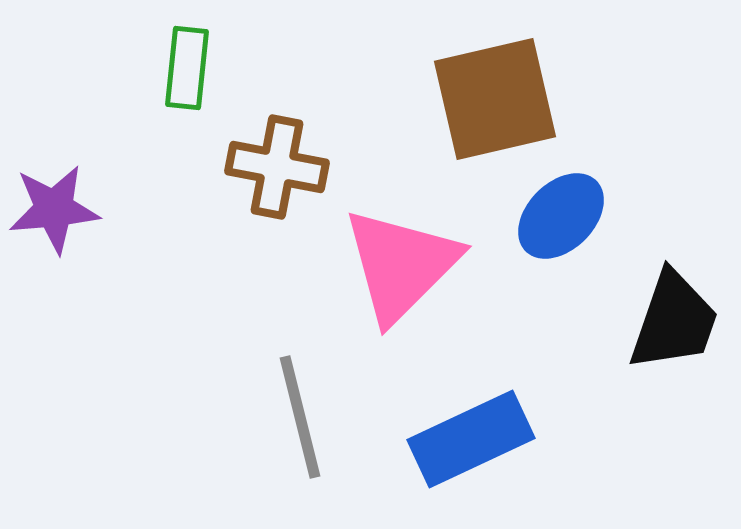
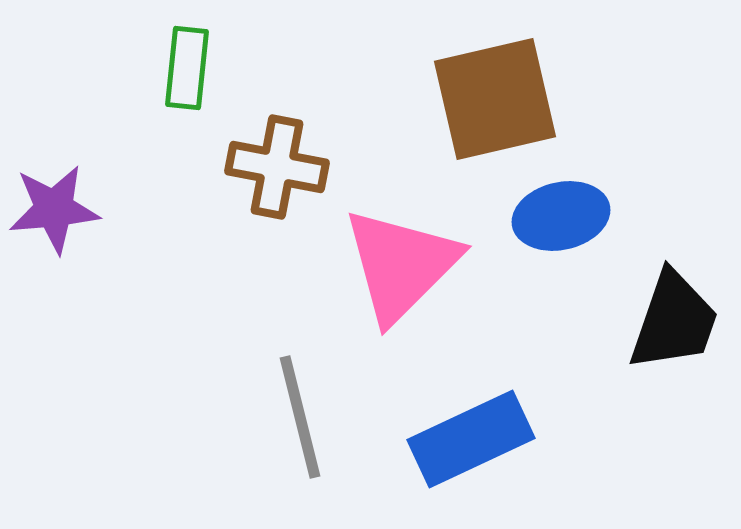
blue ellipse: rotated 32 degrees clockwise
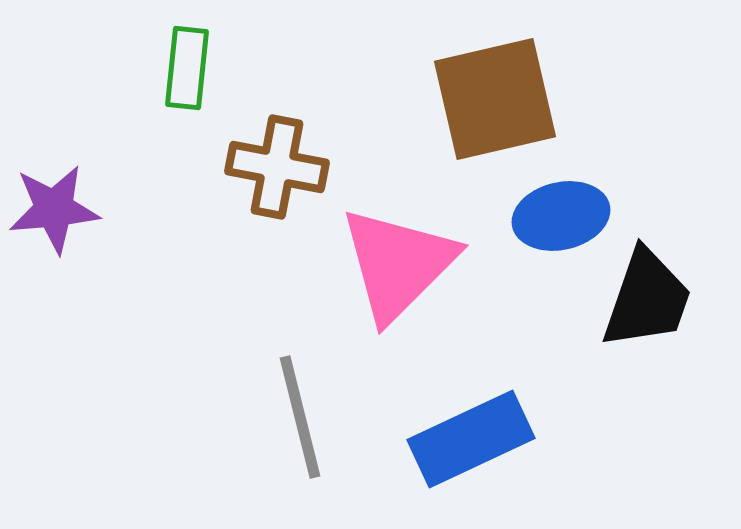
pink triangle: moved 3 px left, 1 px up
black trapezoid: moved 27 px left, 22 px up
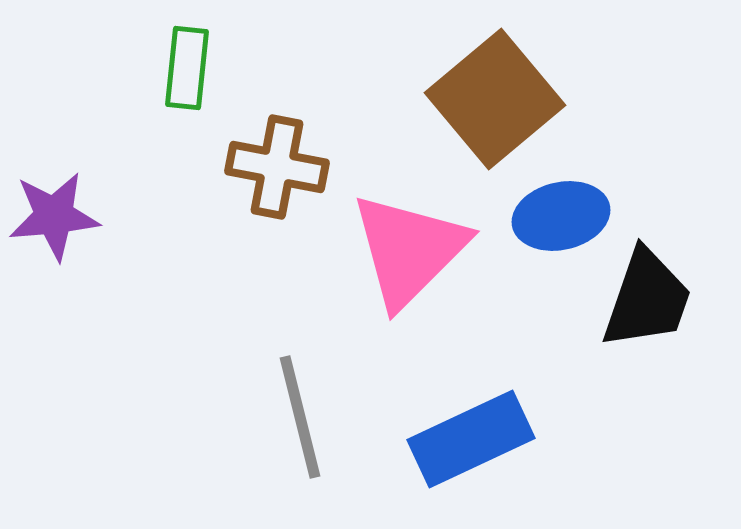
brown square: rotated 27 degrees counterclockwise
purple star: moved 7 px down
pink triangle: moved 11 px right, 14 px up
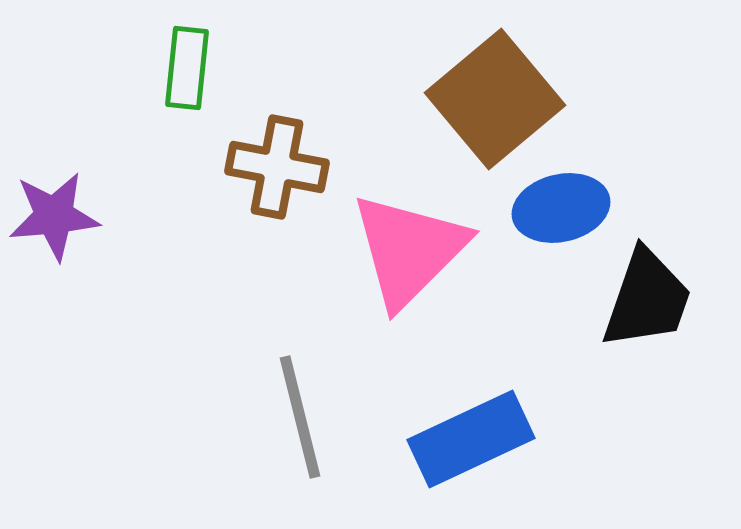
blue ellipse: moved 8 px up
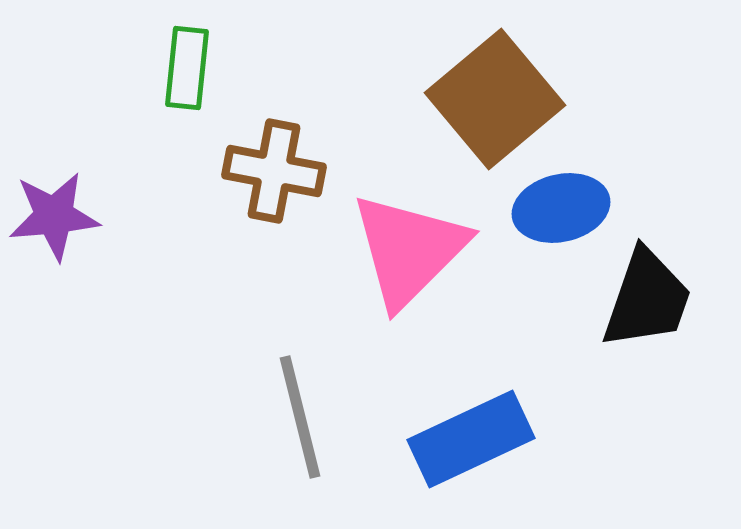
brown cross: moved 3 px left, 4 px down
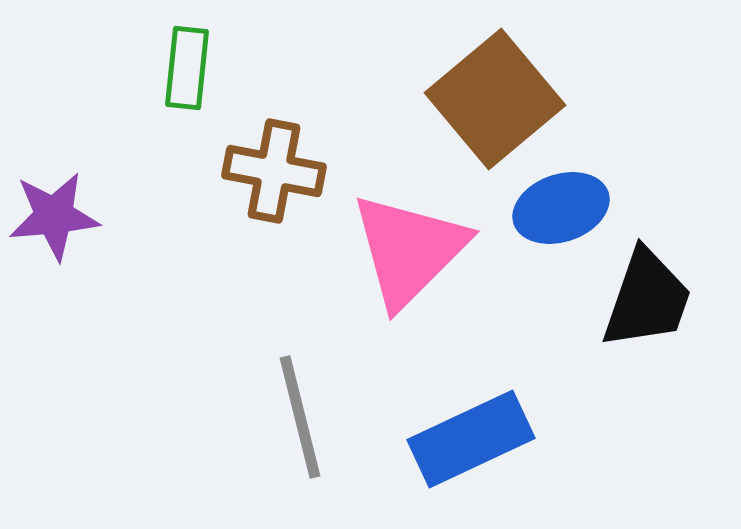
blue ellipse: rotated 6 degrees counterclockwise
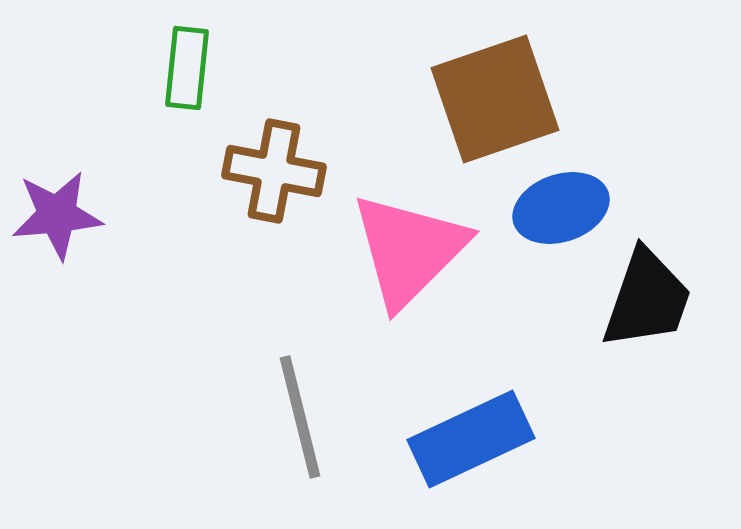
brown square: rotated 21 degrees clockwise
purple star: moved 3 px right, 1 px up
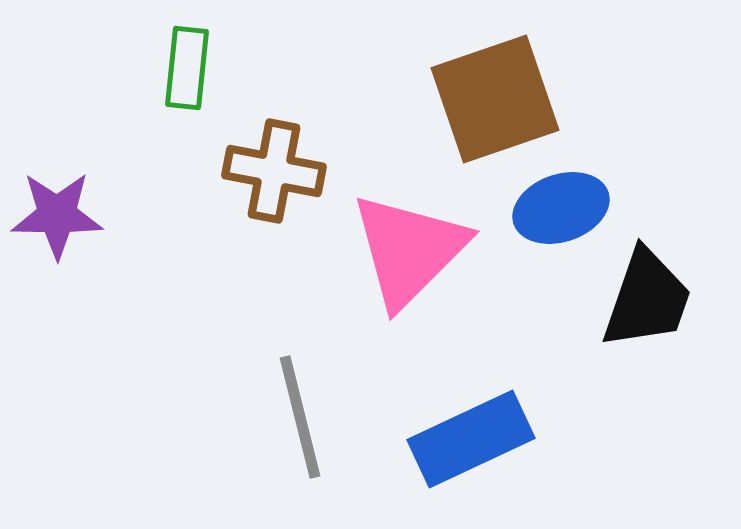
purple star: rotated 6 degrees clockwise
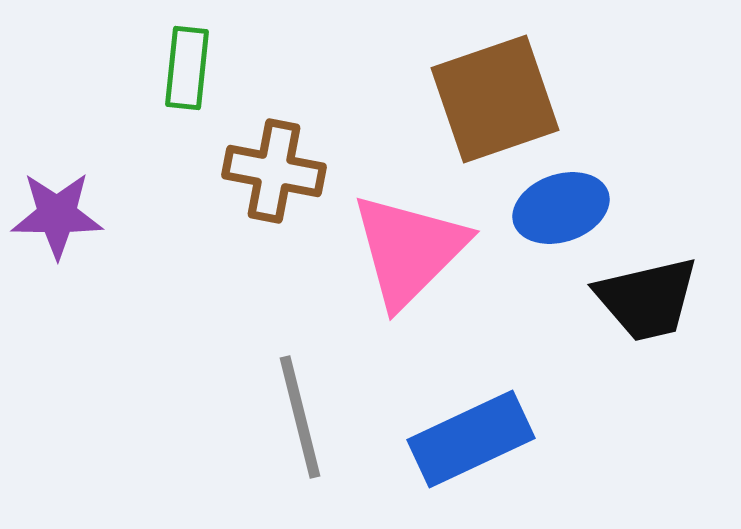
black trapezoid: rotated 58 degrees clockwise
